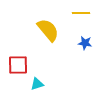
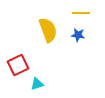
yellow semicircle: rotated 20 degrees clockwise
blue star: moved 7 px left, 8 px up
red square: rotated 25 degrees counterclockwise
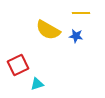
yellow semicircle: rotated 140 degrees clockwise
blue star: moved 2 px left, 1 px down
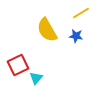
yellow line: rotated 30 degrees counterclockwise
yellow semicircle: moved 1 px left; rotated 30 degrees clockwise
cyan triangle: moved 1 px left, 6 px up; rotated 32 degrees counterclockwise
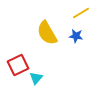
yellow semicircle: moved 3 px down
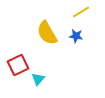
yellow line: moved 1 px up
cyan triangle: moved 2 px right, 1 px down
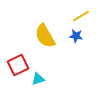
yellow line: moved 4 px down
yellow semicircle: moved 2 px left, 3 px down
cyan triangle: rotated 32 degrees clockwise
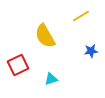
blue star: moved 15 px right, 15 px down; rotated 16 degrees counterclockwise
cyan triangle: moved 13 px right
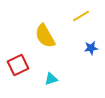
blue star: moved 3 px up
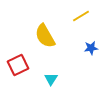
cyan triangle: rotated 40 degrees counterclockwise
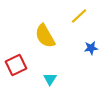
yellow line: moved 2 px left; rotated 12 degrees counterclockwise
red square: moved 2 px left
cyan triangle: moved 1 px left
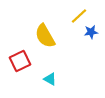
blue star: moved 16 px up
red square: moved 4 px right, 4 px up
cyan triangle: rotated 32 degrees counterclockwise
